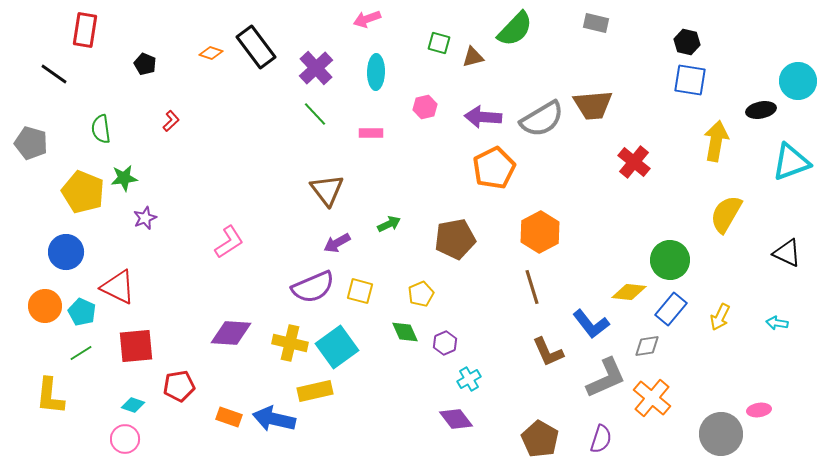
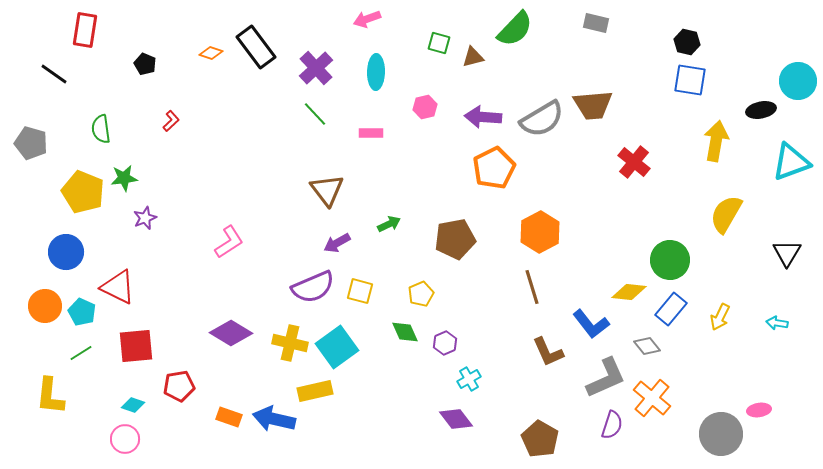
black triangle at (787, 253): rotated 36 degrees clockwise
purple diamond at (231, 333): rotated 27 degrees clockwise
gray diamond at (647, 346): rotated 60 degrees clockwise
purple semicircle at (601, 439): moved 11 px right, 14 px up
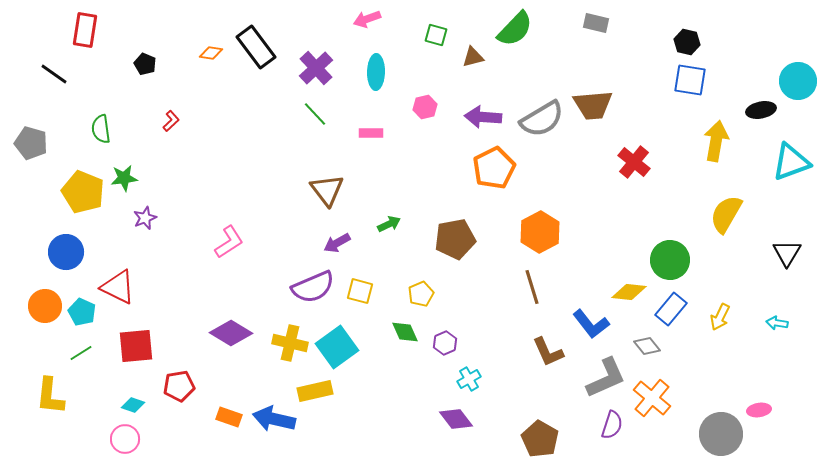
green square at (439, 43): moved 3 px left, 8 px up
orange diamond at (211, 53): rotated 10 degrees counterclockwise
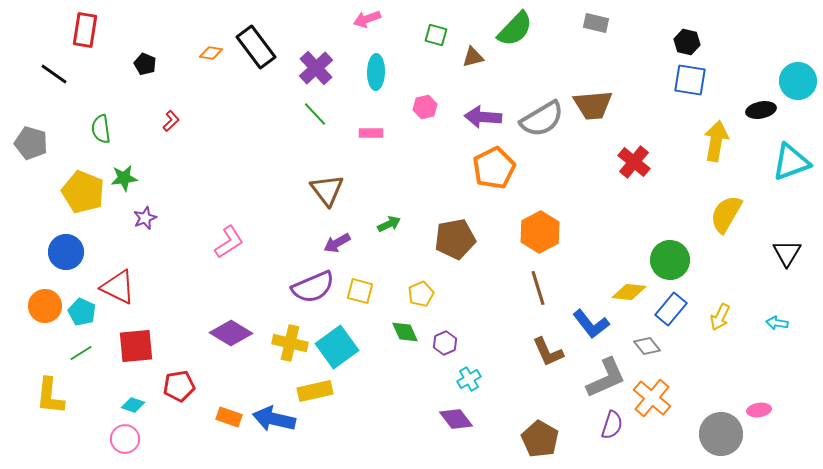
brown line at (532, 287): moved 6 px right, 1 px down
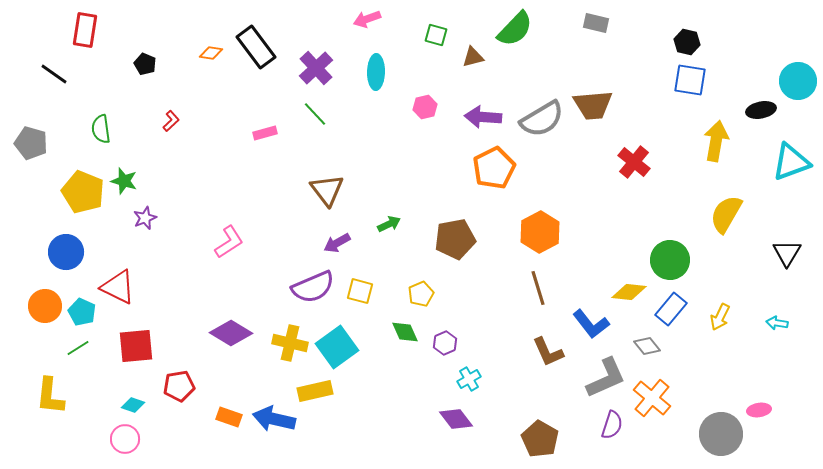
pink rectangle at (371, 133): moved 106 px left; rotated 15 degrees counterclockwise
green star at (124, 178): moved 3 px down; rotated 24 degrees clockwise
green line at (81, 353): moved 3 px left, 5 px up
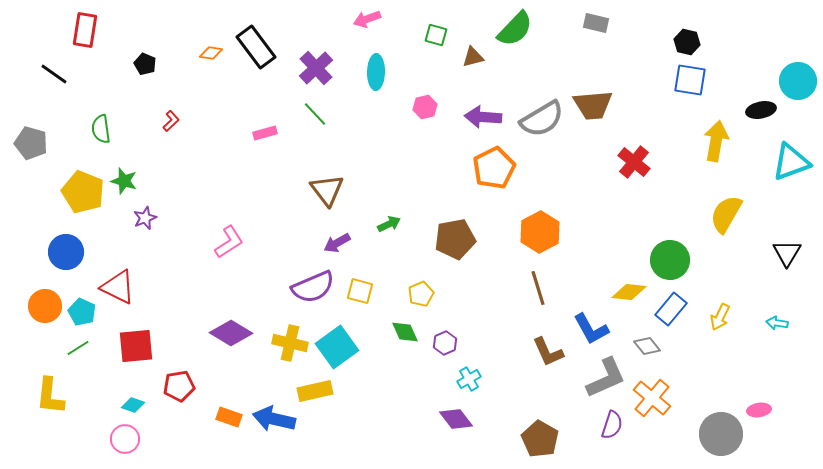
blue L-shape at (591, 324): moved 5 px down; rotated 9 degrees clockwise
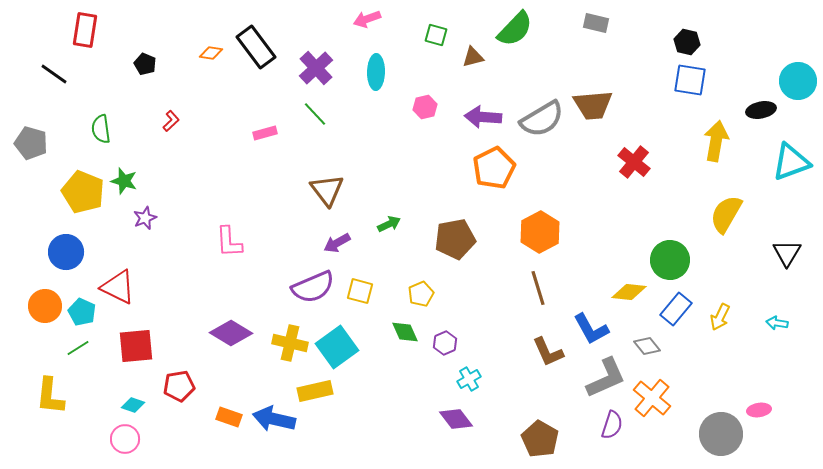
pink L-shape at (229, 242): rotated 120 degrees clockwise
blue rectangle at (671, 309): moved 5 px right
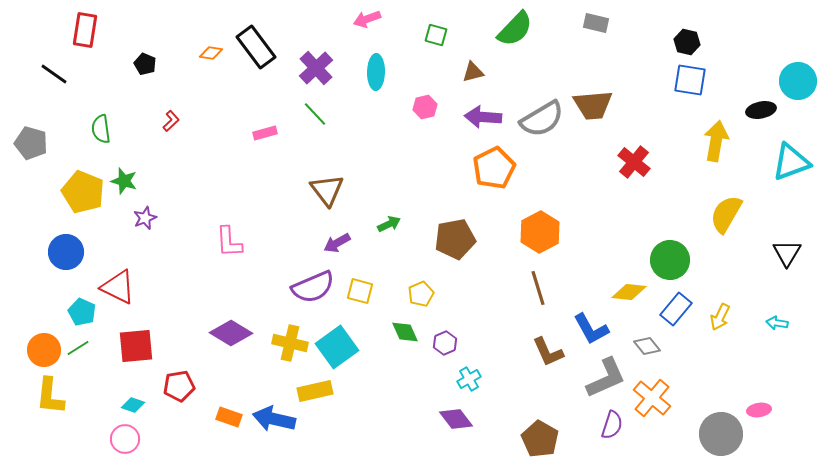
brown triangle at (473, 57): moved 15 px down
orange circle at (45, 306): moved 1 px left, 44 px down
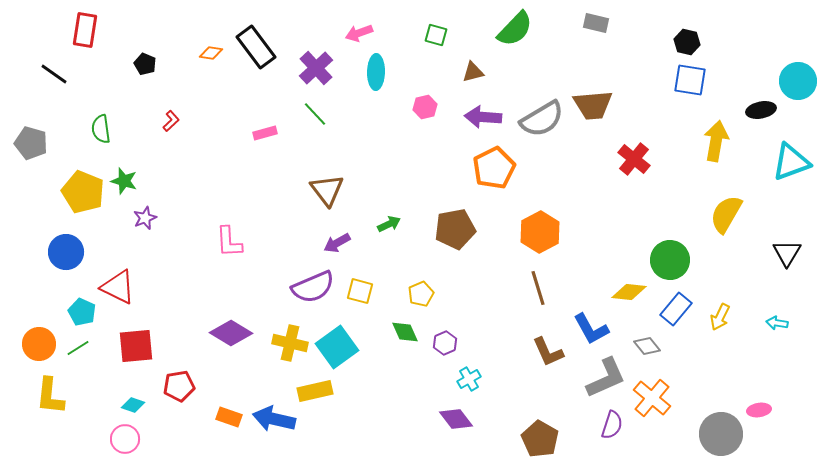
pink arrow at (367, 19): moved 8 px left, 14 px down
red cross at (634, 162): moved 3 px up
brown pentagon at (455, 239): moved 10 px up
orange circle at (44, 350): moved 5 px left, 6 px up
